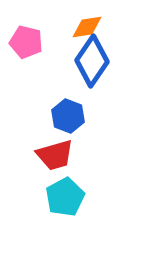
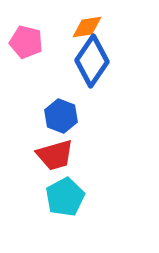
blue hexagon: moved 7 px left
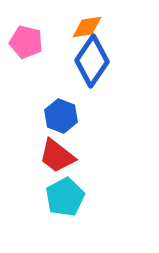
red trapezoid: moved 2 px right, 1 px down; rotated 54 degrees clockwise
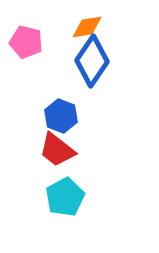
red trapezoid: moved 6 px up
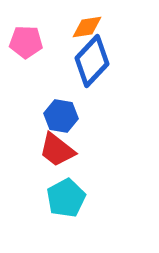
pink pentagon: rotated 12 degrees counterclockwise
blue diamond: rotated 9 degrees clockwise
blue hexagon: rotated 12 degrees counterclockwise
cyan pentagon: moved 1 px right, 1 px down
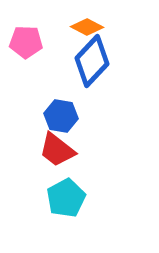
orange diamond: rotated 36 degrees clockwise
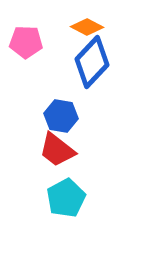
blue diamond: moved 1 px down
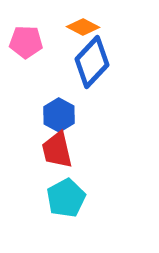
orange diamond: moved 4 px left
blue hexagon: moved 2 px left, 1 px up; rotated 20 degrees clockwise
red trapezoid: rotated 39 degrees clockwise
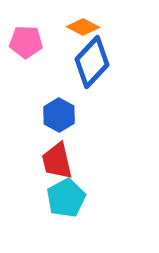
red trapezoid: moved 11 px down
